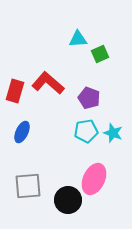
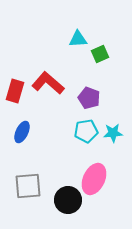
cyan star: rotated 24 degrees counterclockwise
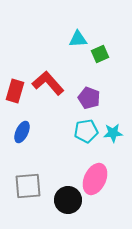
red L-shape: rotated 8 degrees clockwise
pink ellipse: moved 1 px right
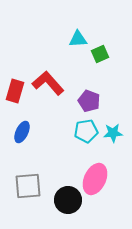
purple pentagon: moved 3 px down
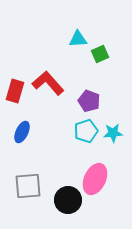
cyan pentagon: rotated 10 degrees counterclockwise
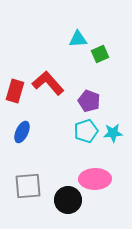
pink ellipse: rotated 64 degrees clockwise
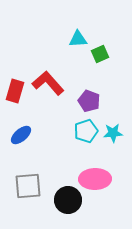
blue ellipse: moved 1 px left, 3 px down; rotated 25 degrees clockwise
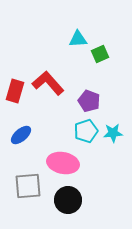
pink ellipse: moved 32 px left, 16 px up; rotated 12 degrees clockwise
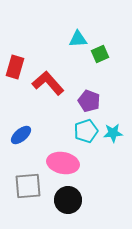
red rectangle: moved 24 px up
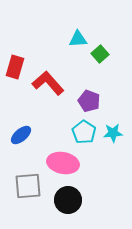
green square: rotated 18 degrees counterclockwise
cyan pentagon: moved 2 px left, 1 px down; rotated 20 degrees counterclockwise
